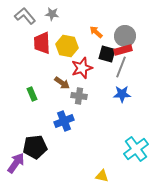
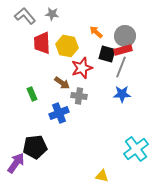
blue cross: moved 5 px left, 8 px up
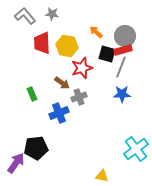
gray cross: moved 1 px down; rotated 28 degrees counterclockwise
black pentagon: moved 1 px right, 1 px down
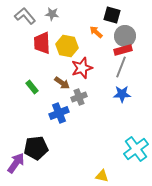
black square: moved 5 px right, 39 px up
green rectangle: moved 7 px up; rotated 16 degrees counterclockwise
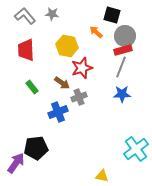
red trapezoid: moved 16 px left, 7 px down
blue cross: moved 1 px left, 1 px up
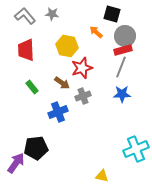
black square: moved 1 px up
gray cross: moved 4 px right, 1 px up
cyan cross: rotated 15 degrees clockwise
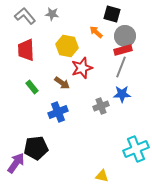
gray cross: moved 18 px right, 10 px down
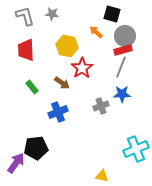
gray L-shape: rotated 25 degrees clockwise
red star: rotated 15 degrees counterclockwise
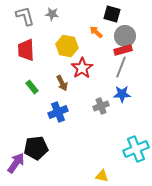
brown arrow: rotated 28 degrees clockwise
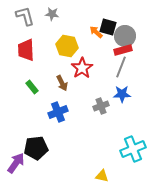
black square: moved 4 px left, 13 px down
cyan cross: moved 3 px left
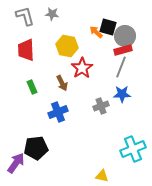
green rectangle: rotated 16 degrees clockwise
